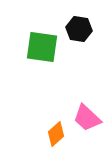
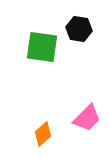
pink trapezoid: rotated 88 degrees counterclockwise
orange diamond: moved 13 px left
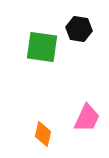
pink trapezoid: rotated 20 degrees counterclockwise
orange diamond: rotated 35 degrees counterclockwise
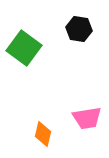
green square: moved 18 px left, 1 px down; rotated 28 degrees clockwise
pink trapezoid: rotated 56 degrees clockwise
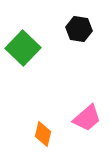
green square: moved 1 px left; rotated 8 degrees clockwise
pink trapezoid: rotated 32 degrees counterclockwise
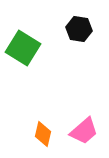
green square: rotated 12 degrees counterclockwise
pink trapezoid: moved 3 px left, 13 px down
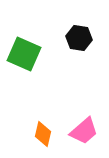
black hexagon: moved 9 px down
green square: moved 1 px right, 6 px down; rotated 8 degrees counterclockwise
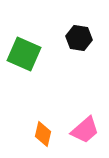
pink trapezoid: moved 1 px right, 1 px up
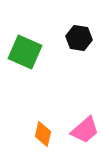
green square: moved 1 px right, 2 px up
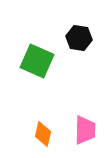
green square: moved 12 px right, 9 px down
pink trapezoid: rotated 48 degrees counterclockwise
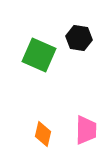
green square: moved 2 px right, 6 px up
pink trapezoid: moved 1 px right
